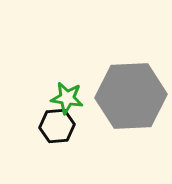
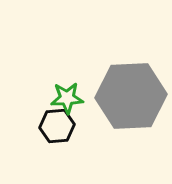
green star: rotated 12 degrees counterclockwise
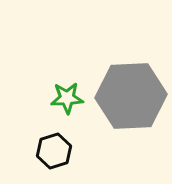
black hexagon: moved 3 px left, 25 px down; rotated 12 degrees counterclockwise
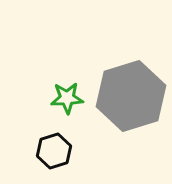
gray hexagon: rotated 14 degrees counterclockwise
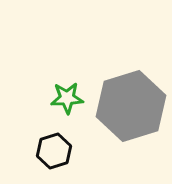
gray hexagon: moved 10 px down
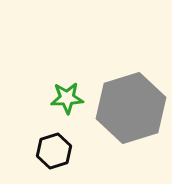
gray hexagon: moved 2 px down
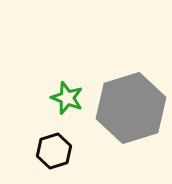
green star: rotated 24 degrees clockwise
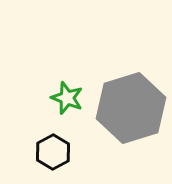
black hexagon: moved 1 px left, 1 px down; rotated 12 degrees counterclockwise
